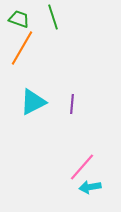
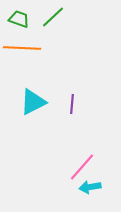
green line: rotated 65 degrees clockwise
orange line: rotated 63 degrees clockwise
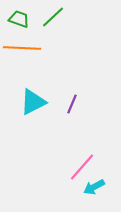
purple line: rotated 18 degrees clockwise
cyan arrow: moved 4 px right; rotated 20 degrees counterclockwise
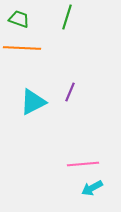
green line: moved 14 px right; rotated 30 degrees counterclockwise
purple line: moved 2 px left, 12 px up
pink line: moved 1 px right, 3 px up; rotated 44 degrees clockwise
cyan arrow: moved 2 px left, 1 px down
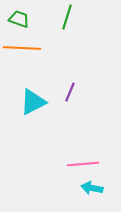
cyan arrow: rotated 40 degrees clockwise
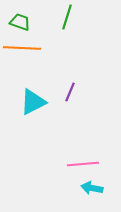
green trapezoid: moved 1 px right, 3 px down
